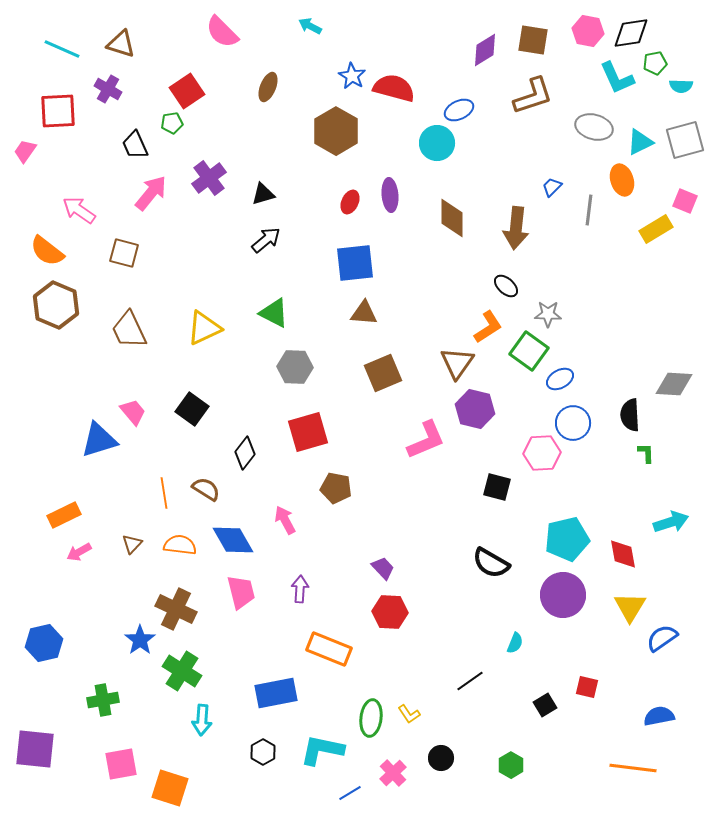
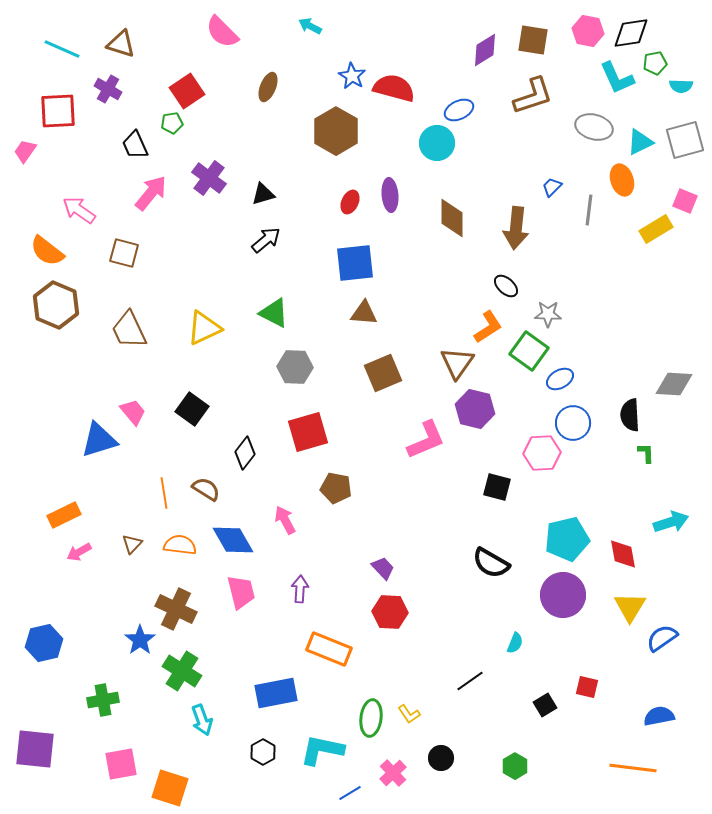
purple cross at (209, 178): rotated 16 degrees counterclockwise
cyan arrow at (202, 720): rotated 24 degrees counterclockwise
green hexagon at (511, 765): moved 4 px right, 1 px down
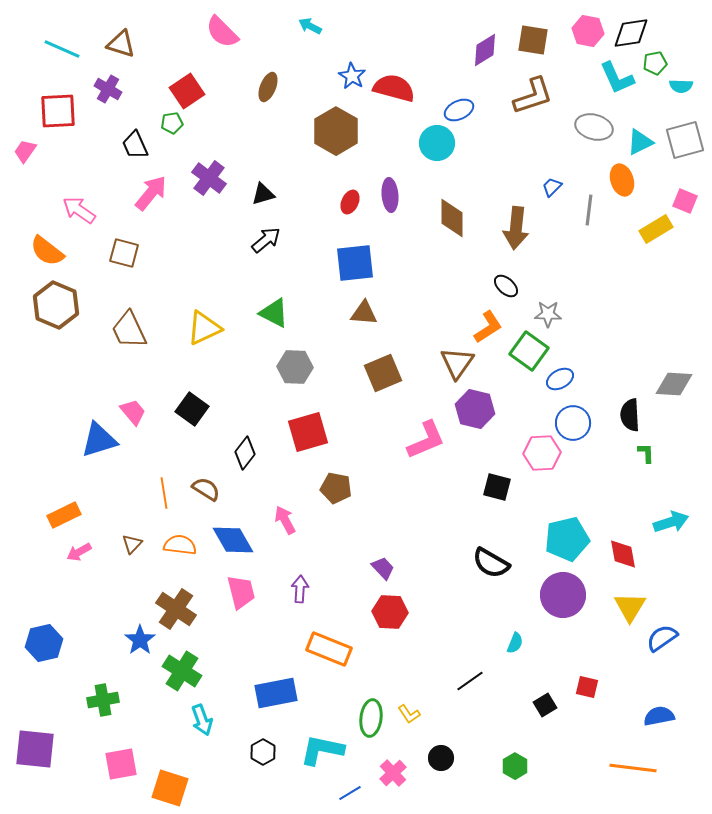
brown cross at (176, 609): rotated 9 degrees clockwise
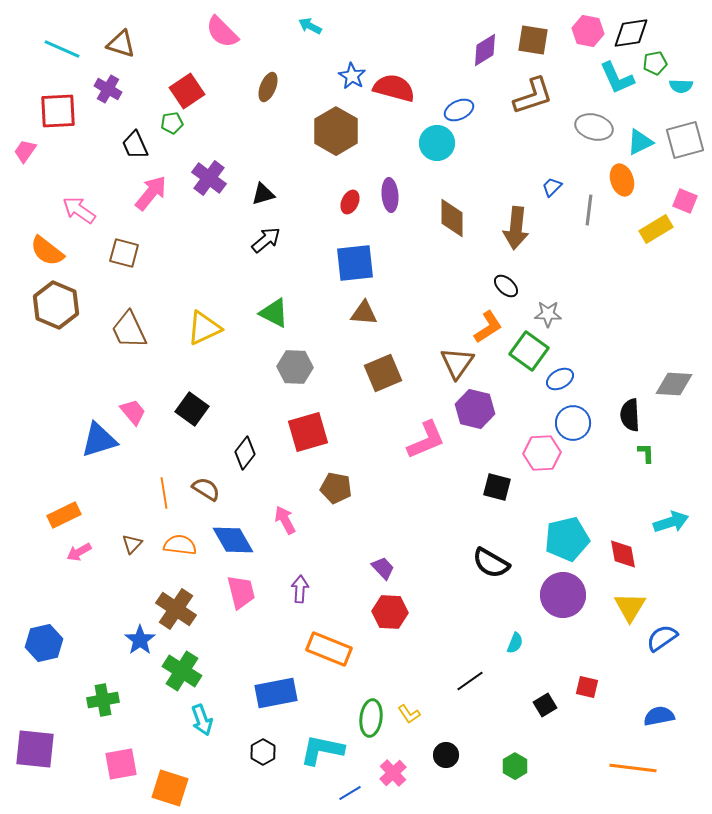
black circle at (441, 758): moved 5 px right, 3 px up
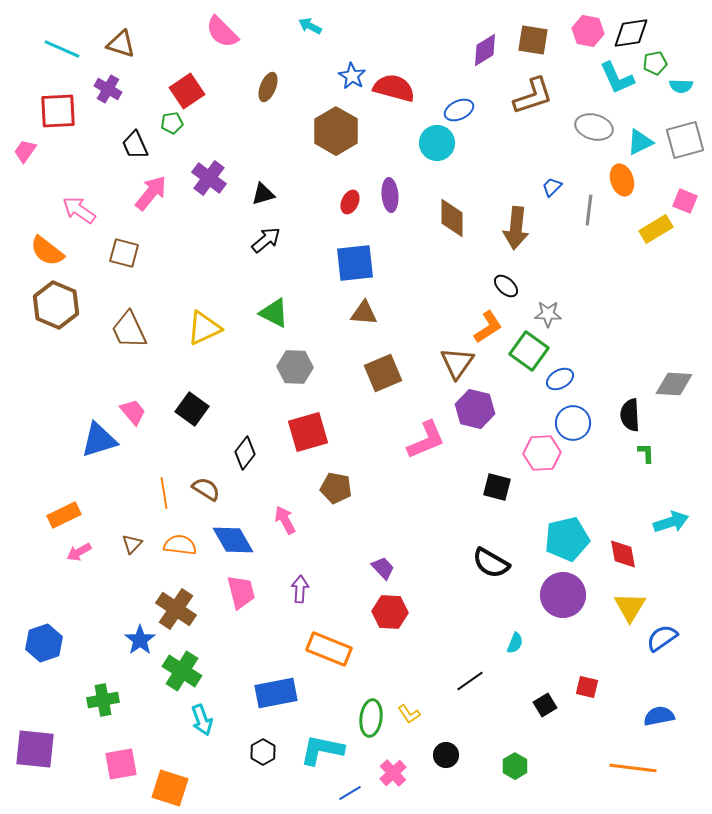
blue hexagon at (44, 643): rotated 6 degrees counterclockwise
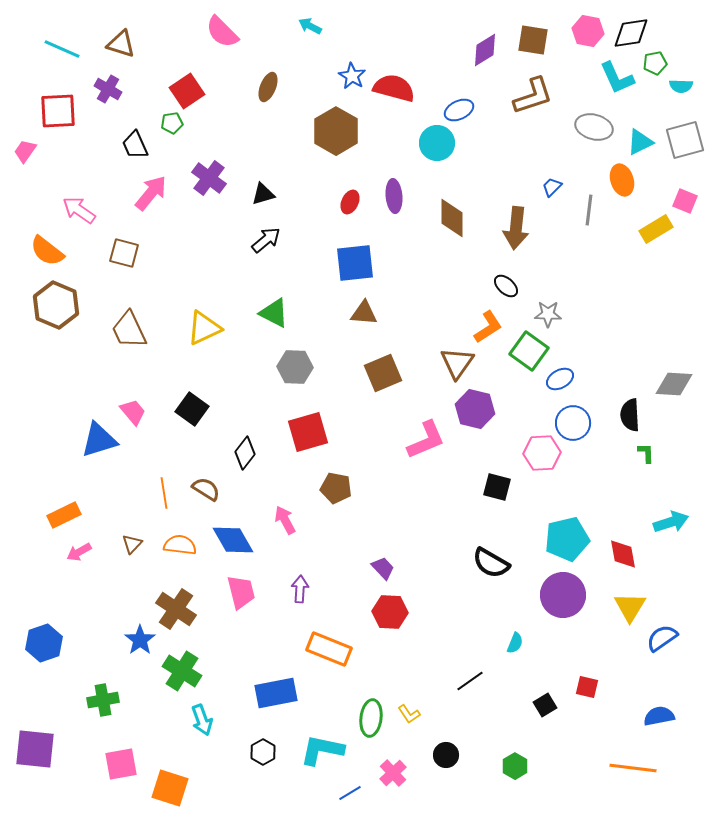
purple ellipse at (390, 195): moved 4 px right, 1 px down
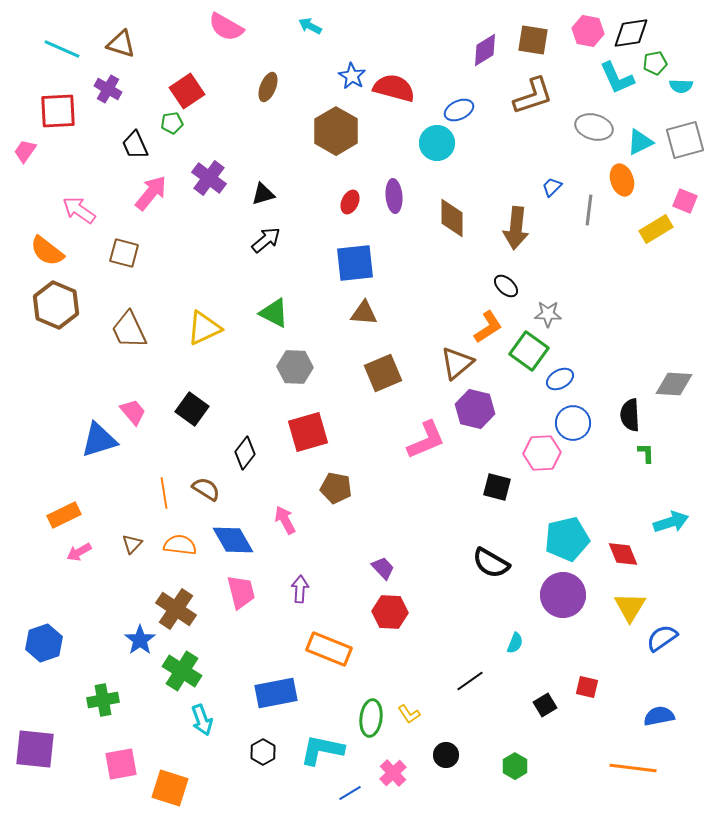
pink semicircle at (222, 32): moved 4 px right, 5 px up; rotated 15 degrees counterclockwise
brown triangle at (457, 363): rotated 15 degrees clockwise
red diamond at (623, 554): rotated 12 degrees counterclockwise
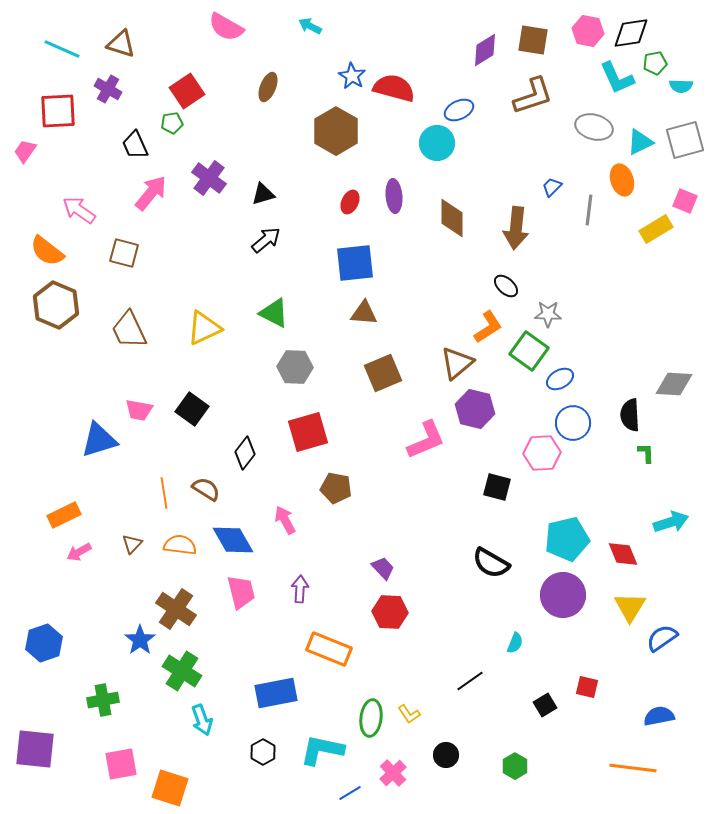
pink trapezoid at (133, 412): moved 6 px right, 2 px up; rotated 140 degrees clockwise
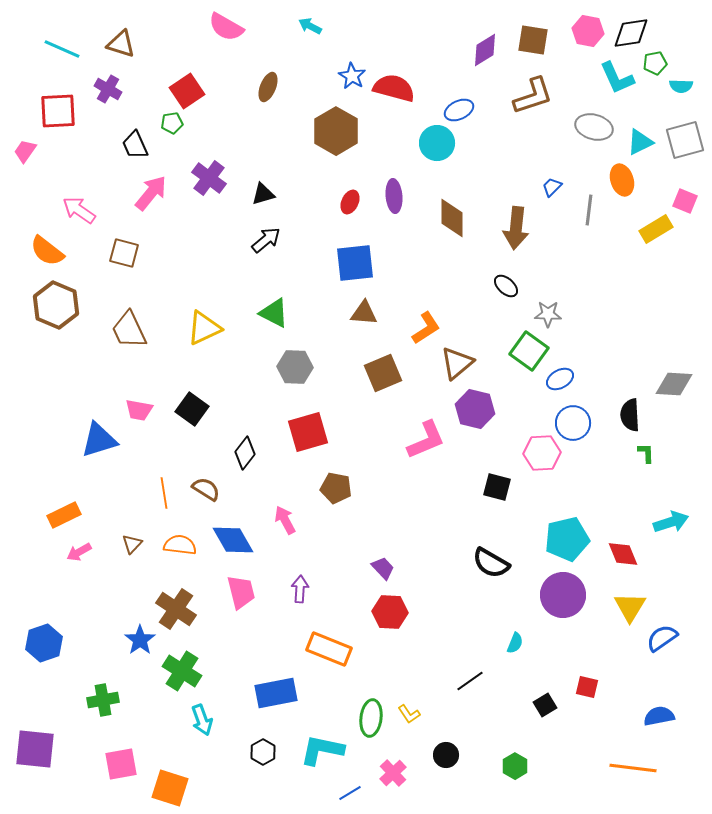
orange L-shape at (488, 327): moved 62 px left, 1 px down
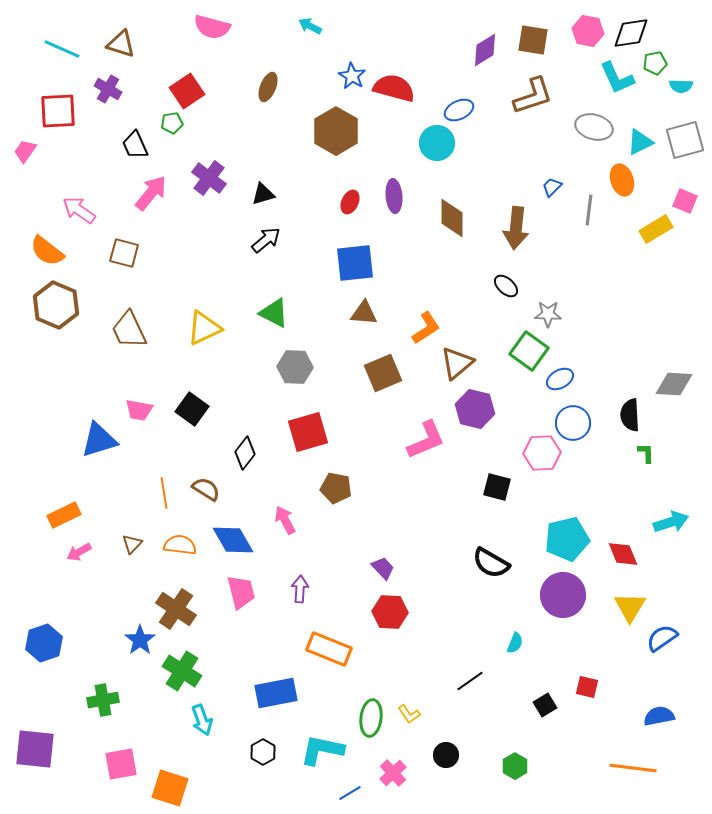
pink semicircle at (226, 27): moved 14 px left; rotated 15 degrees counterclockwise
